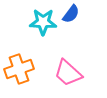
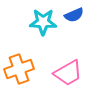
blue semicircle: moved 3 px right, 1 px down; rotated 30 degrees clockwise
pink trapezoid: rotated 72 degrees counterclockwise
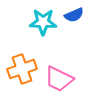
orange cross: moved 3 px right
pink trapezoid: moved 9 px left, 6 px down; rotated 56 degrees clockwise
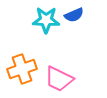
cyan star: moved 3 px right, 2 px up
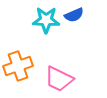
orange cross: moved 4 px left, 3 px up
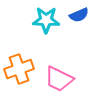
blue semicircle: moved 5 px right
orange cross: moved 1 px right, 3 px down
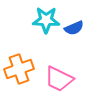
blue semicircle: moved 5 px left, 13 px down
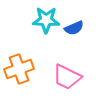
pink trapezoid: moved 8 px right, 2 px up
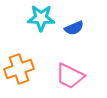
cyan star: moved 5 px left, 2 px up
pink trapezoid: moved 3 px right, 1 px up
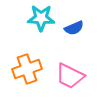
orange cross: moved 8 px right
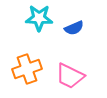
cyan star: moved 2 px left
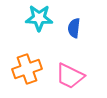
blue semicircle: rotated 120 degrees clockwise
